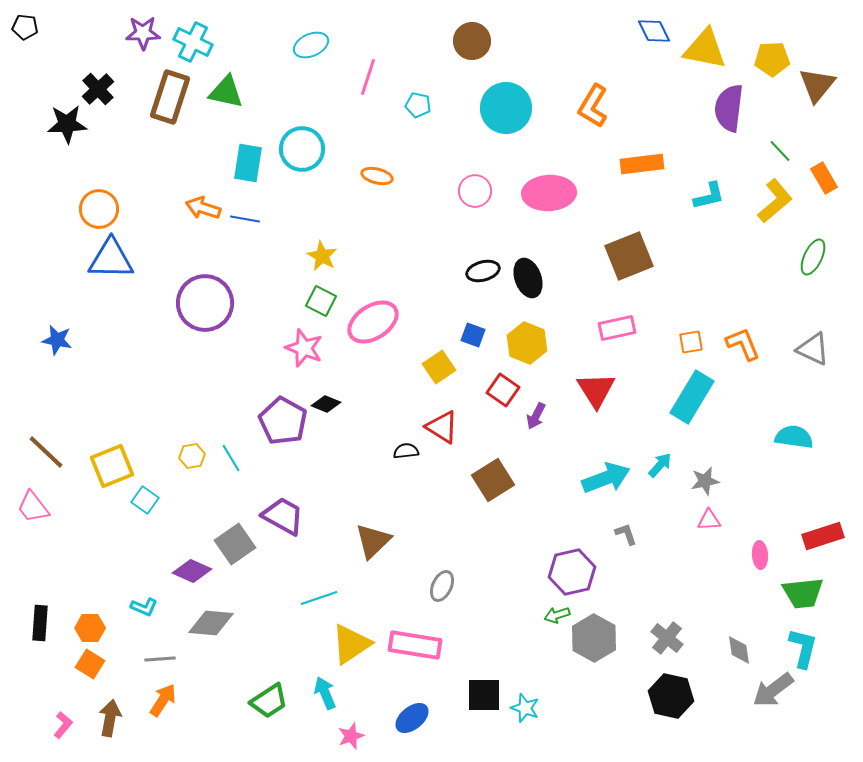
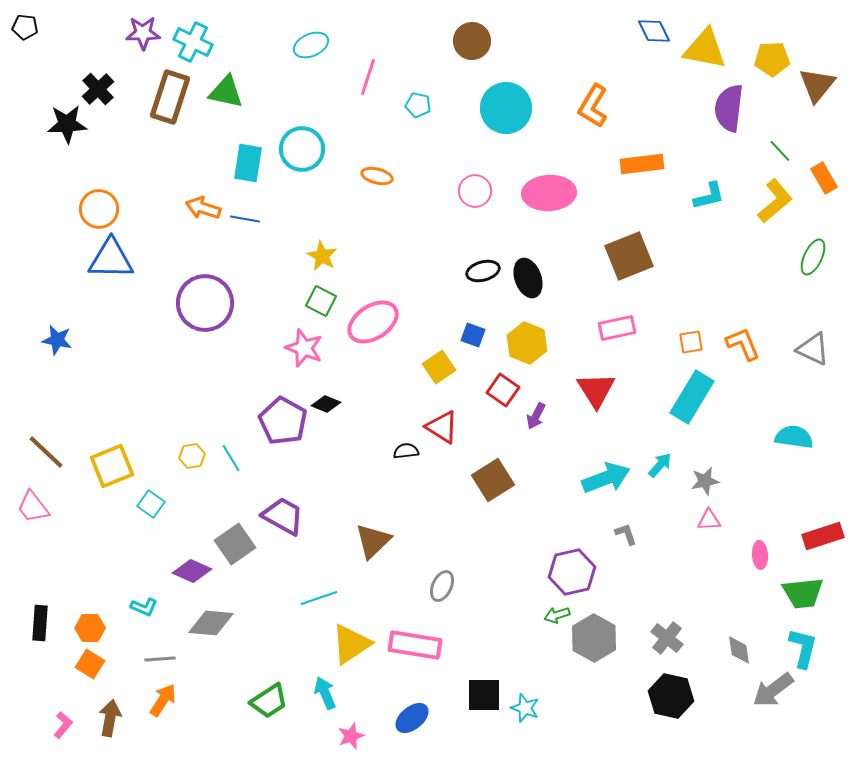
cyan square at (145, 500): moved 6 px right, 4 px down
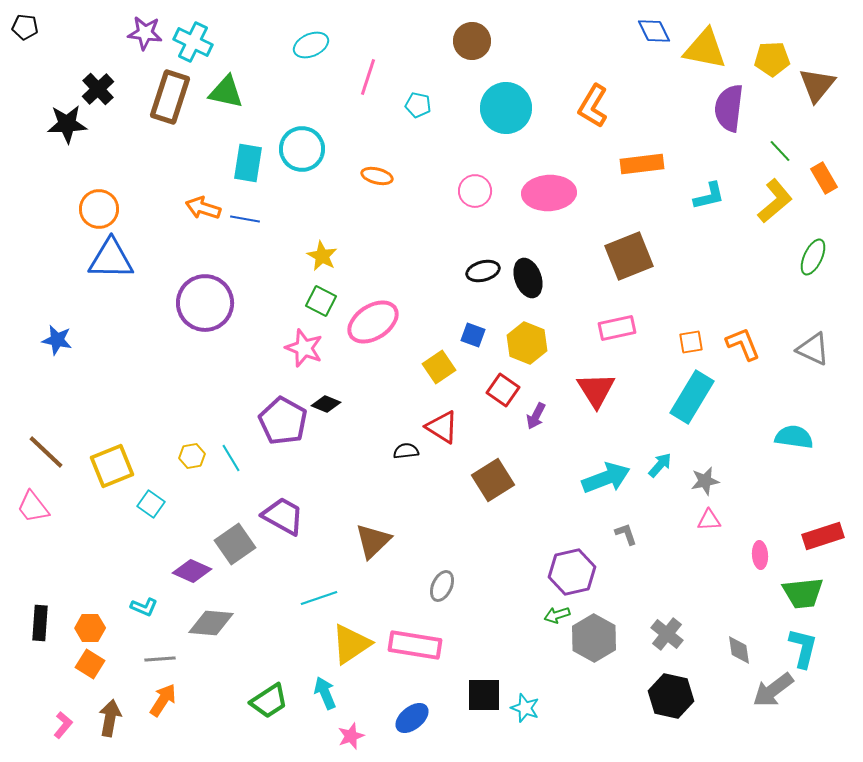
purple star at (143, 33): moved 2 px right; rotated 8 degrees clockwise
gray cross at (667, 638): moved 4 px up
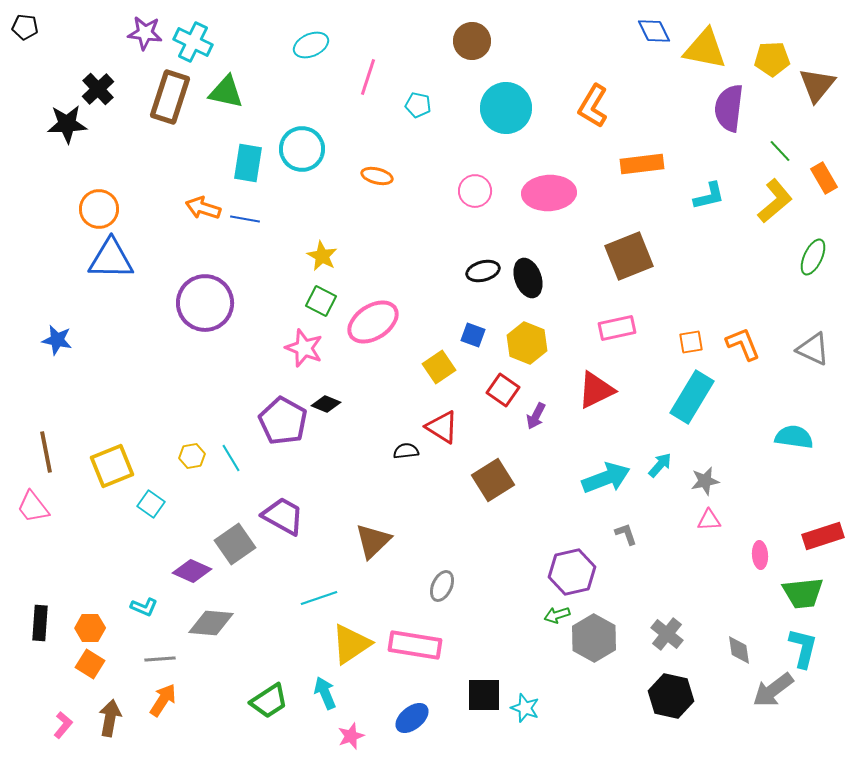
red triangle at (596, 390): rotated 36 degrees clockwise
brown line at (46, 452): rotated 36 degrees clockwise
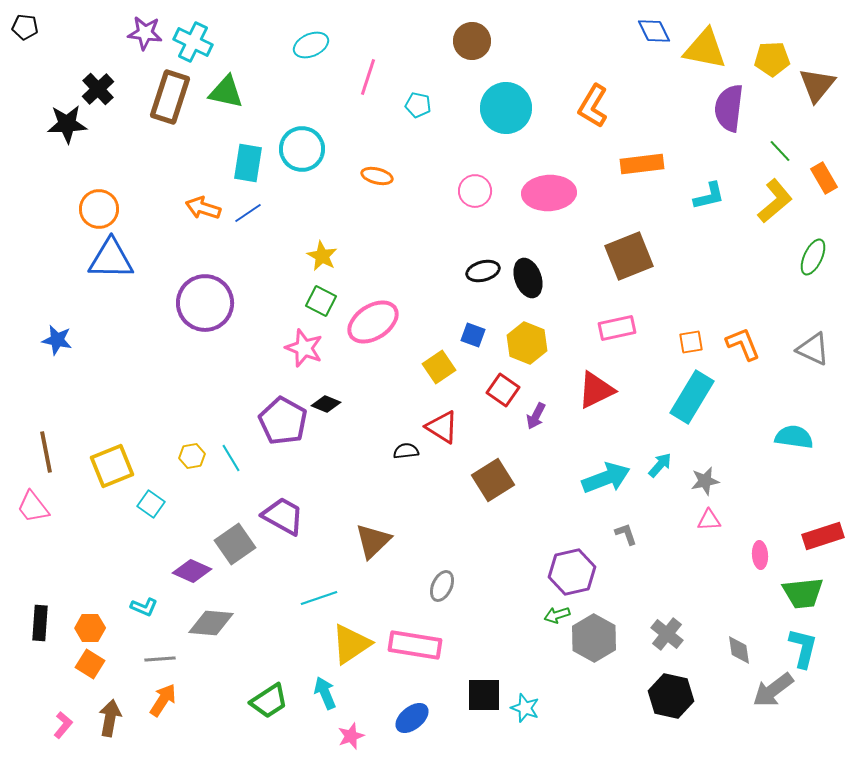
blue line at (245, 219): moved 3 px right, 6 px up; rotated 44 degrees counterclockwise
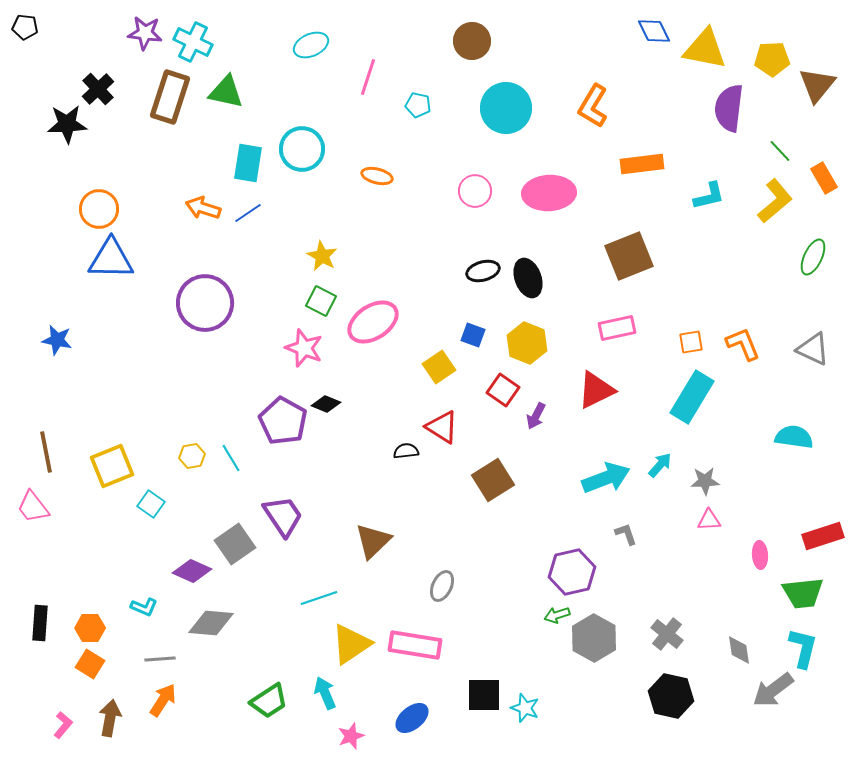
gray star at (705, 481): rotated 8 degrees clockwise
purple trapezoid at (283, 516): rotated 27 degrees clockwise
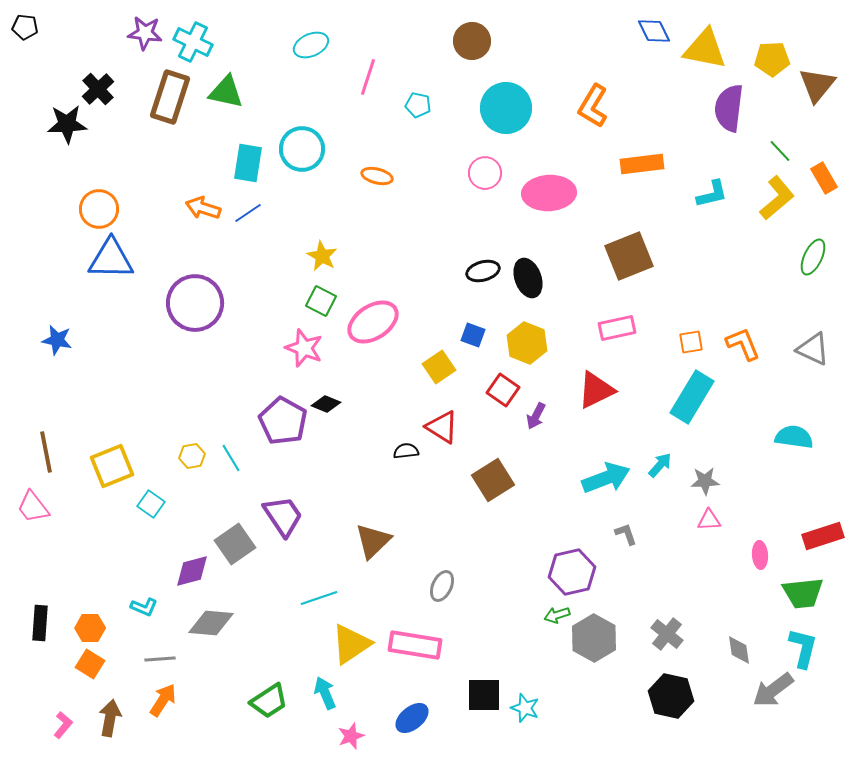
pink circle at (475, 191): moved 10 px right, 18 px up
cyan L-shape at (709, 196): moved 3 px right, 2 px up
yellow L-shape at (775, 201): moved 2 px right, 3 px up
purple circle at (205, 303): moved 10 px left
purple diamond at (192, 571): rotated 39 degrees counterclockwise
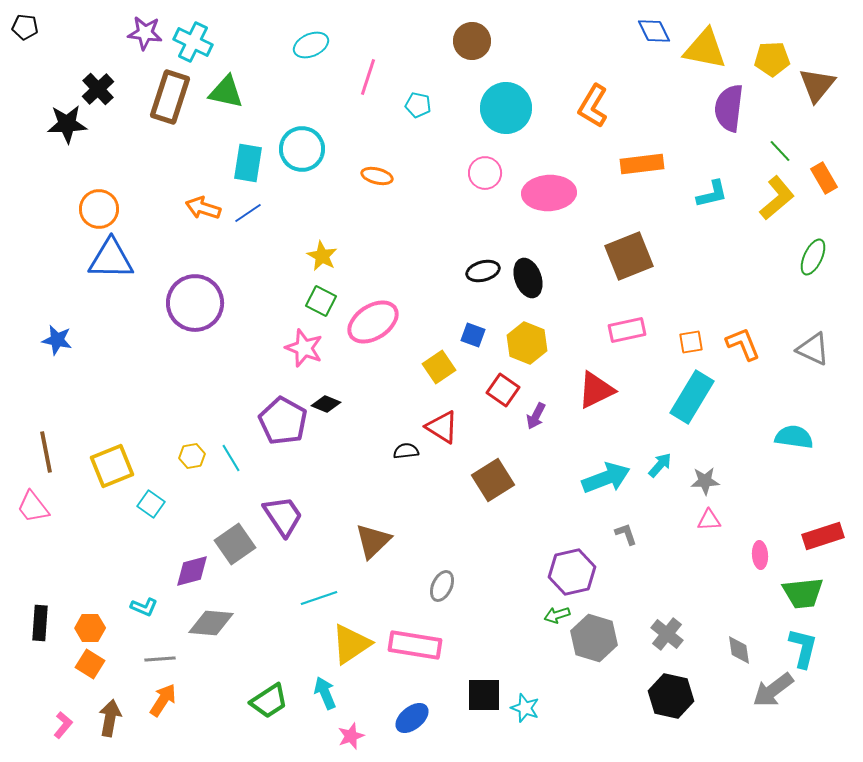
pink rectangle at (617, 328): moved 10 px right, 2 px down
gray hexagon at (594, 638): rotated 12 degrees counterclockwise
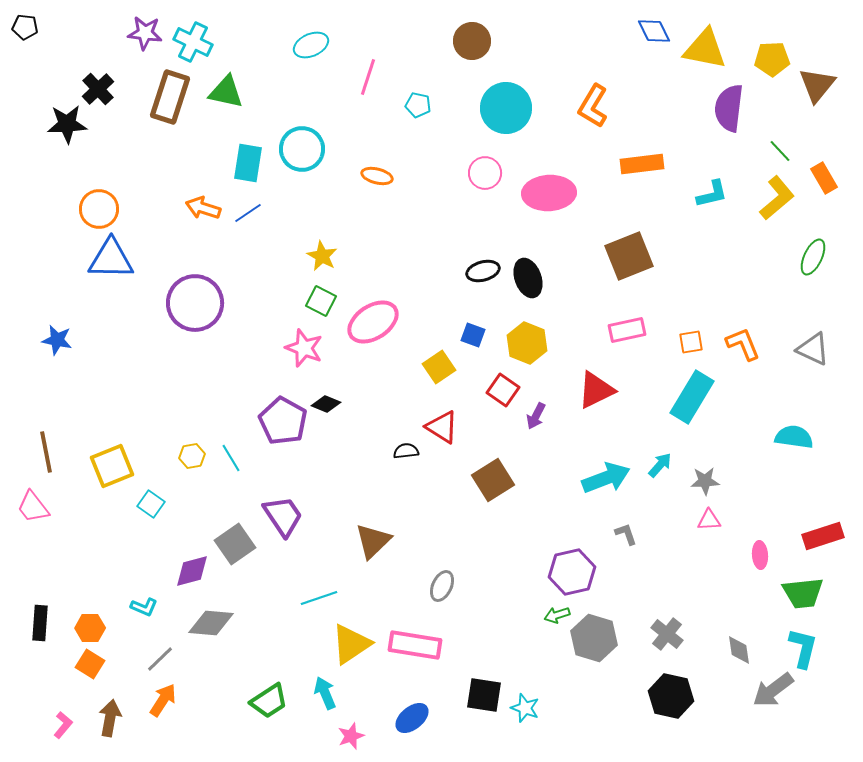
gray line at (160, 659): rotated 40 degrees counterclockwise
black square at (484, 695): rotated 9 degrees clockwise
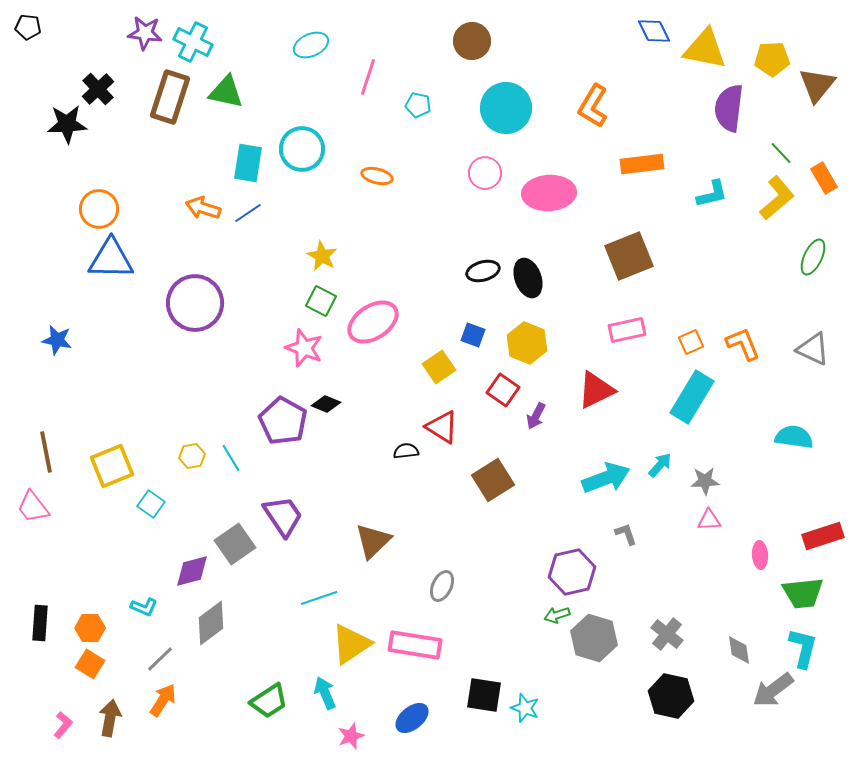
black pentagon at (25, 27): moved 3 px right
green line at (780, 151): moved 1 px right, 2 px down
orange square at (691, 342): rotated 15 degrees counterclockwise
gray diamond at (211, 623): rotated 42 degrees counterclockwise
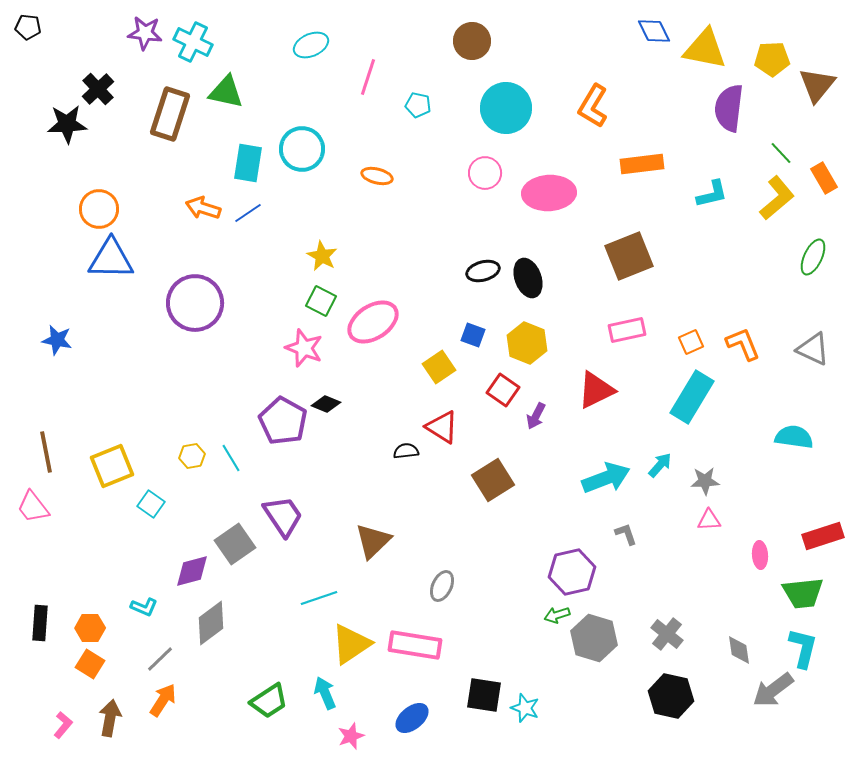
brown rectangle at (170, 97): moved 17 px down
